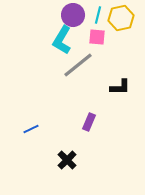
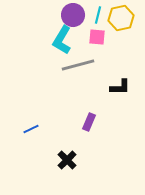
gray line: rotated 24 degrees clockwise
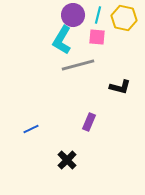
yellow hexagon: moved 3 px right; rotated 25 degrees clockwise
black L-shape: rotated 15 degrees clockwise
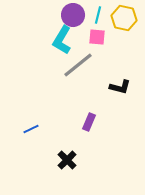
gray line: rotated 24 degrees counterclockwise
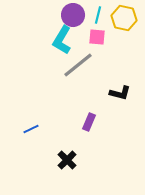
black L-shape: moved 6 px down
